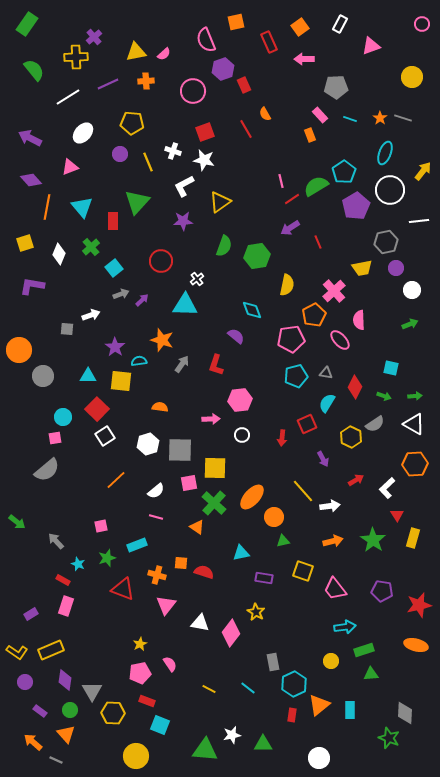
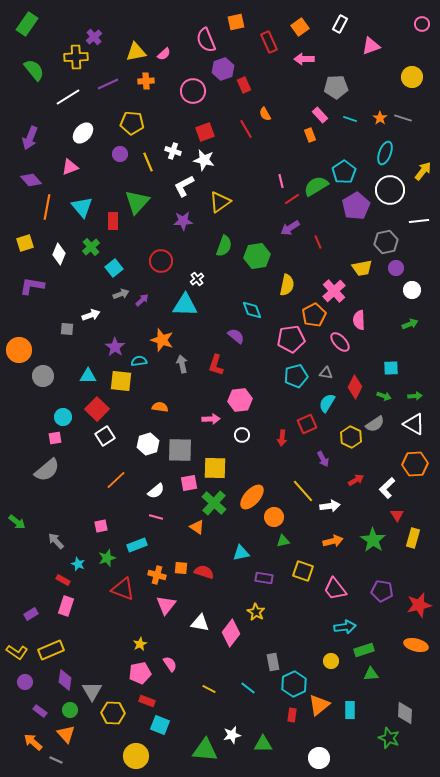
purple arrow at (30, 138): rotated 95 degrees counterclockwise
pink ellipse at (340, 340): moved 2 px down
gray arrow at (182, 364): rotated 48 degrees counterclockwise
cyan square at (391, 368): rotated 14 degrees counterclockwise
orange square at (181, 563): moved 5 px down
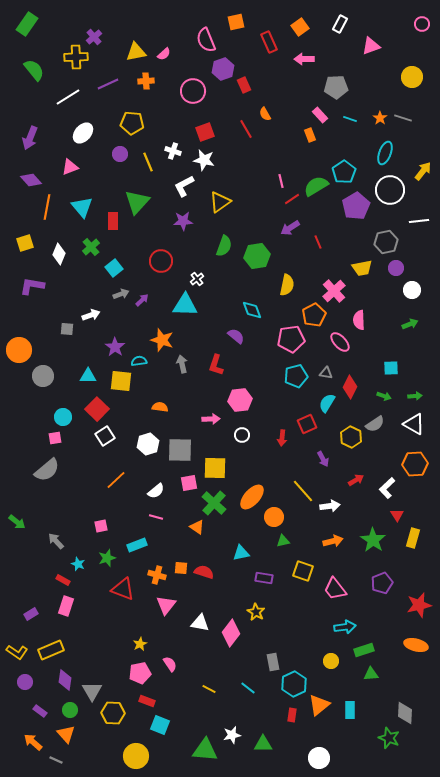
red diamond at (355, 387): moved 5 px left
purple pentagon at (382, 591): moved 8 px up; rotated 30 degrees counterclockwise
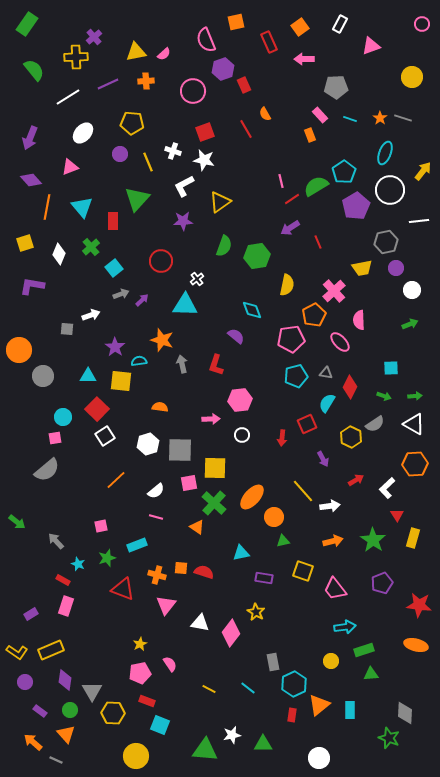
green triangle at (137, 202): moved 3 px up
red star at (419, 605): rotated 20 degrees clockwise
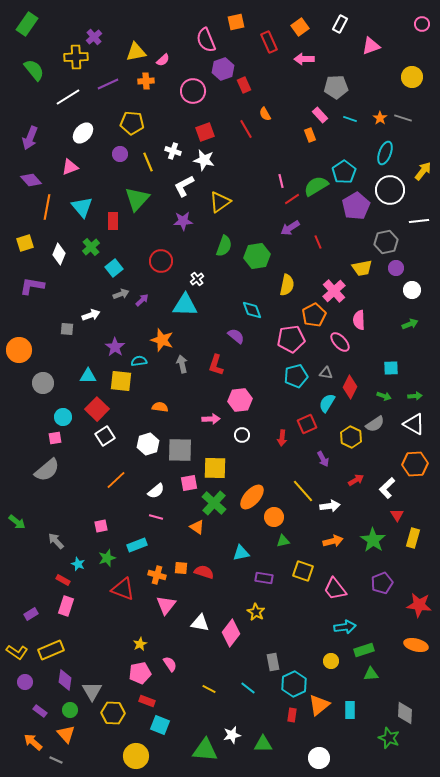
pink semicircle at (164, 54): moved 1 px left, 6 px down
gray circle at (43, 376): moved 7 px down
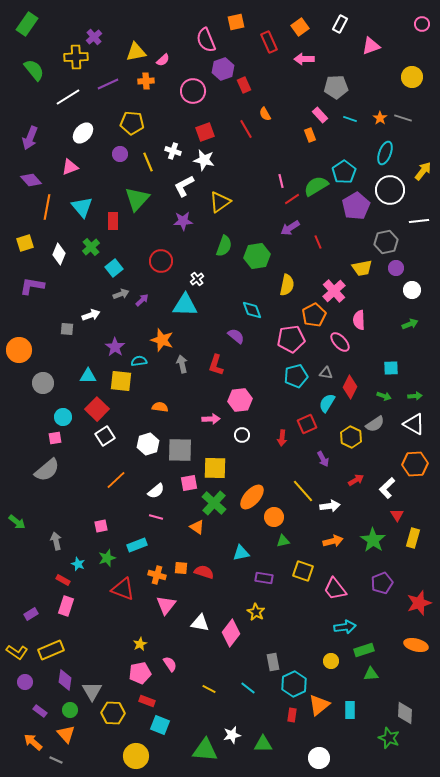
gray arrow at (56, 541): rotated 30 degrees clockwise
red star at (419, 605): moved 2 px up; rotated 25 degrees counterclockwise
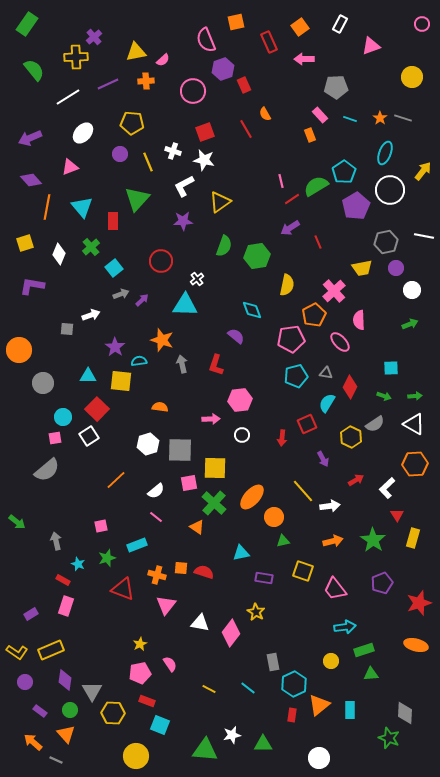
purple arrow at (30, 138): rotated 45 degrees clockwise
white line at (419, 221): moved 5 px right, 15 px down; rotated 18 degrees clockwise
white square at (105, 436): moved 16 px left
pink line at (156, 517): rotated 24 degrees clockwise
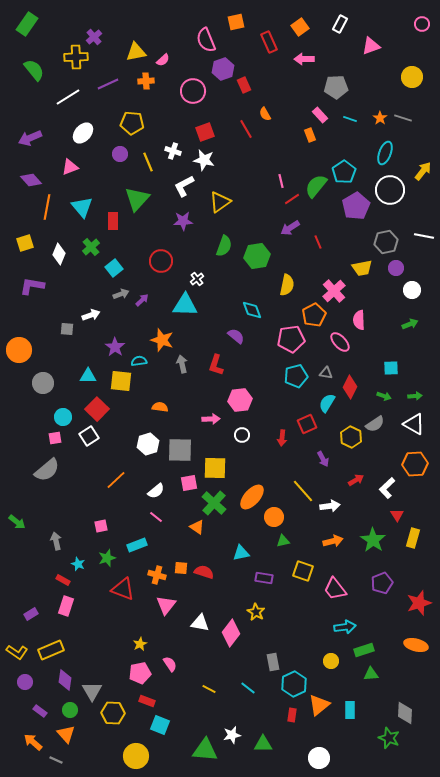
green semicircle at (316, 186): rotated 20 degrees counterclockwise
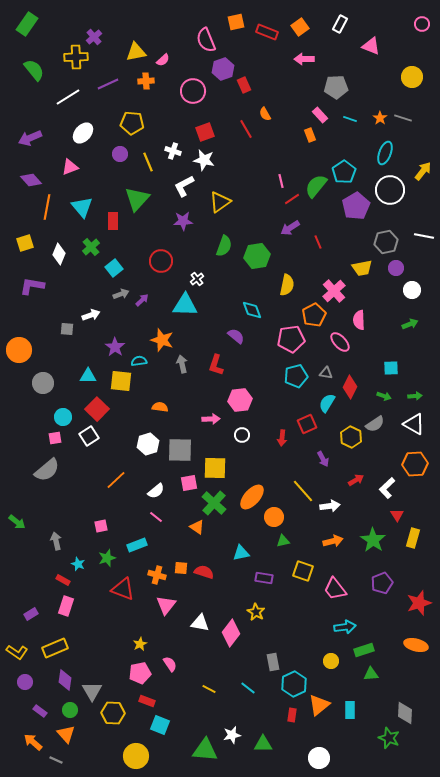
red rectangle at (269, 42): moved 2 px left, 10 px up; rotated 45 degrees counterclockwise
pink triangle at (371, 46): rotated 42 degrees clockwise
yellow rectangle at (51, 650): moved 4 px right, 2 px up
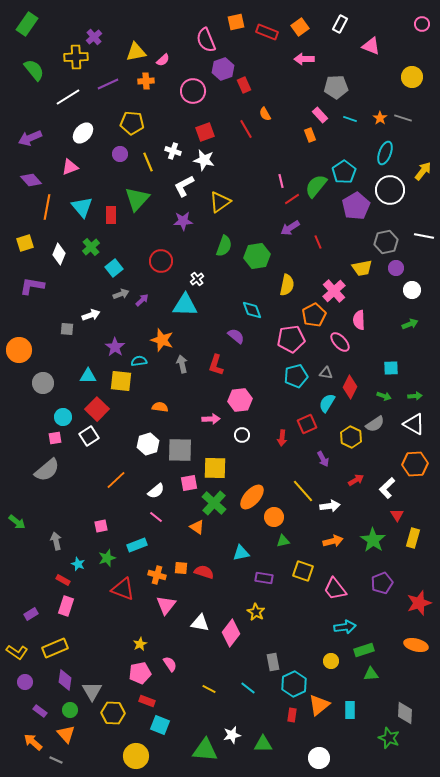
red rectangle at (113, 221): moved 2 px left, 6 px up
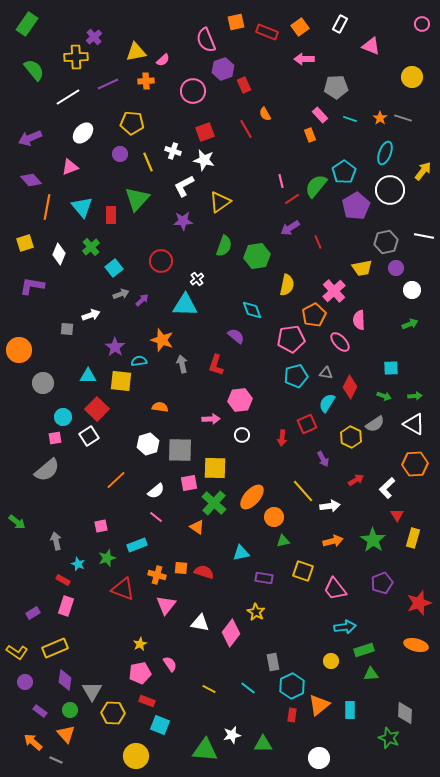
purple rectangle at (31, 614): moved 2 px right, 1 px up
cyan hexagon at (294, 684): moved 2 px left, 2 px down
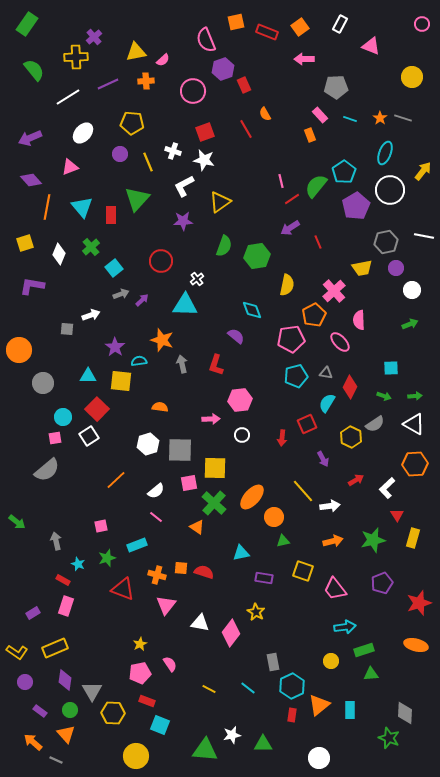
green star at (373, 540): rotated 25 degrees clockwise
